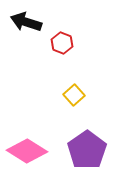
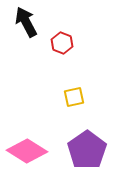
black arrow: rotated 44 degrees clockwise
yellow square: moved 2 px down; rotated 30 degrees clockwise
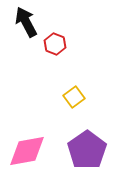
red hexagon: moved 7 px left, 1 px down
yellow square: rotated 25 degrees counterclockwise
pink diamond: rotated 42 degrees counterclockwise
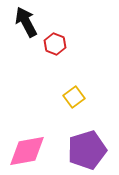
purple pentagon: rotated 18 degrees clockwise
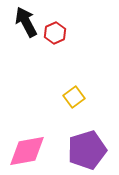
red hexagon: moved 11 px up; rotated 15 degrees clockwise
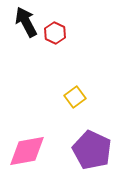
red hexagon: rotated 10 degrees counterclockwise
yellow square: moved 1 px right
purple pentagon: moved 5 px right; rotated 30 degrees counterclockwise
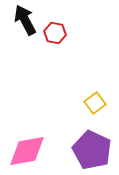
black arrow: moved 1 px left, 2 px up
red hexagon: rotated 15 degrees counterclockwise
yellow square: moved 20 px right, 6 px down
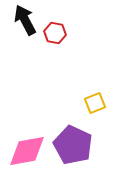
yellow square: rotated 15 degrees clockwise
purple pentagon: moved 19 px left, 5 px up
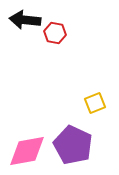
black arrow: rotated 56 degrees counterclockwise
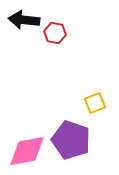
black arrow: moved 1 px left
purple pentagon: moved 2 px left, 5 px up; rotated 6 degrees counterclockwise
